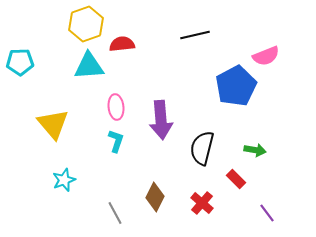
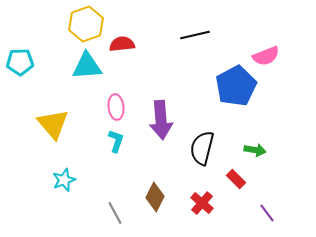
cyan triangle: moved 2 px left
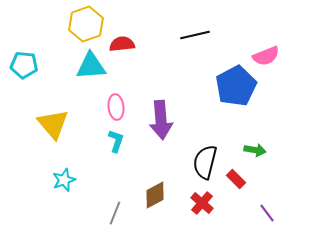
cyan pentagon: moved 4 px right, 3 px down; rotated 8 degrees clockwise
cyan triangle: moved 4 px right
black semicircle: moved 3 px right, 14 px down
brown diamond: moved 2 px up; rotated 36 degrees clockwise
gray line: rotated 50 degrees clockwise
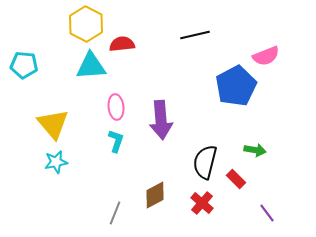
yellow hexagon: rotated 12 degrees counterclockwise
cyan star: moved 8 px left, 18 px up; rotated 10 degrees clockwise
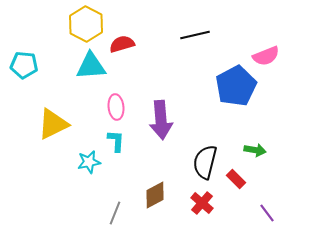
red semicircle: rotated 10 degrees counterclockwise
yellow triangle: rotated 44 degrees clockwise
cyan L-shape: rotated 15 degrees counterclockwise
cyan star: moved 33 px right
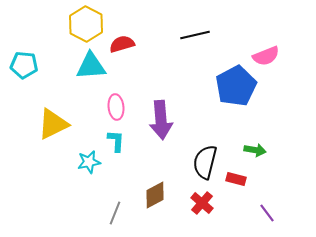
red rectangle: rotated 30 degrees counterclockwise
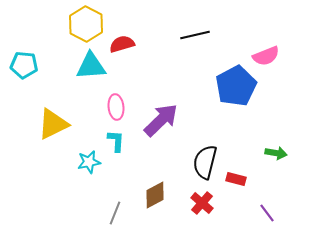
purple arrow: rotated 129 degrees counterclockwise
green arrow: moved 21 px right, 3 px down
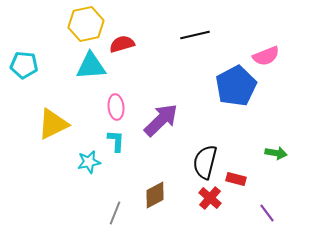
yellow hexagon: rotated 20 degrees clockwise
red cross: moved 8 px right, 5 px up
